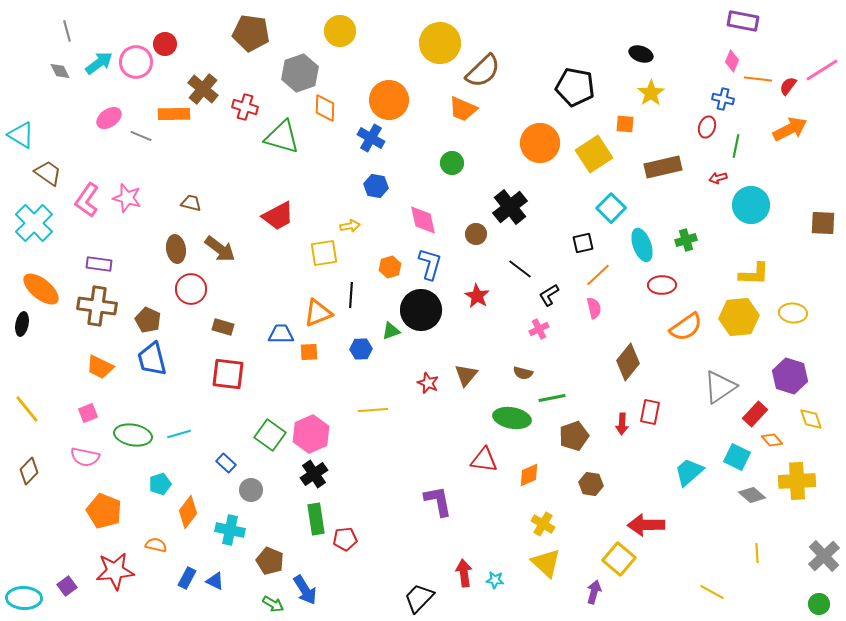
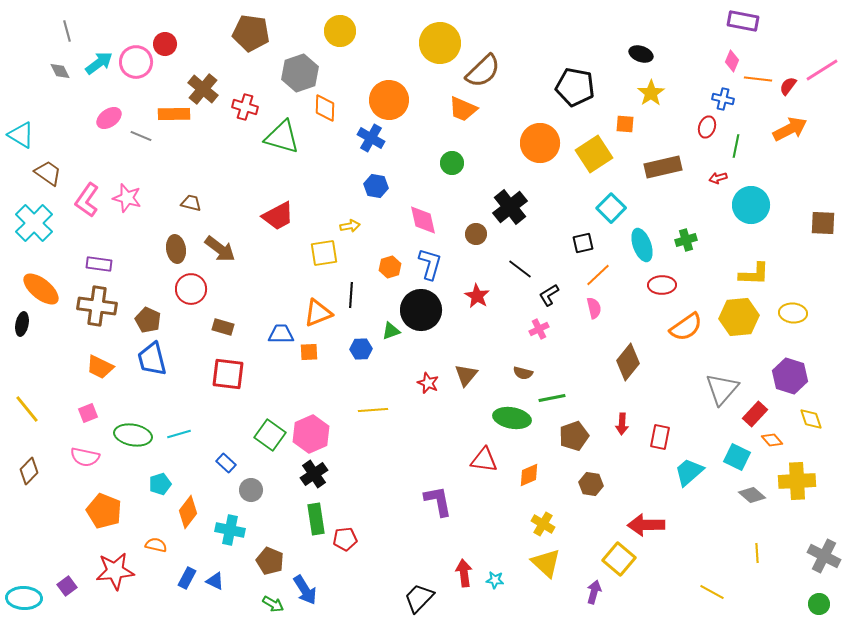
gray triangle at (720, 387): moved 2 px right, 2 px down; rotated 15 degrees counterclockwise
red rectangle at (650, 412): moved 10 px right, 25 px down
gray cross at (824, 556): rotated 20 degrees counterclockwise
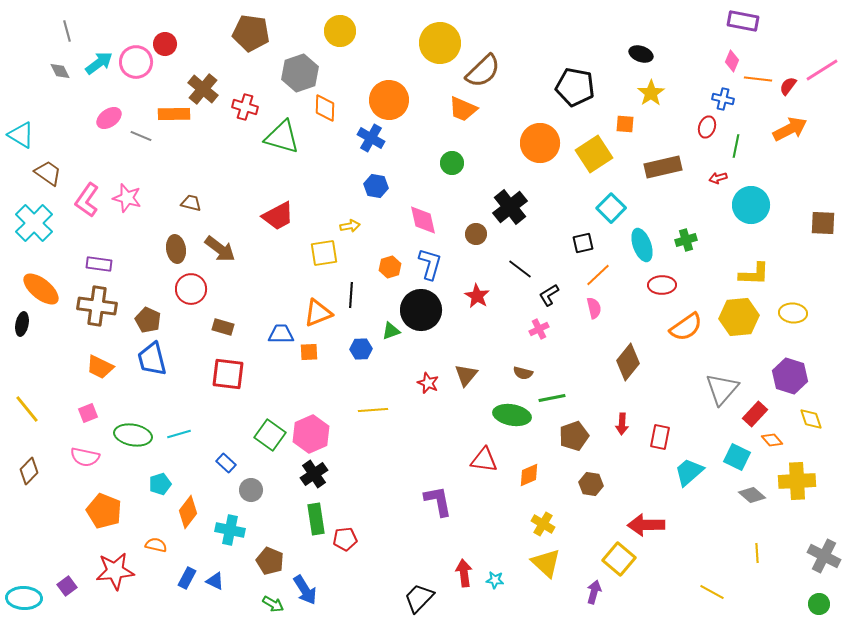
green ellipse at (512, 418): moved 3 px up
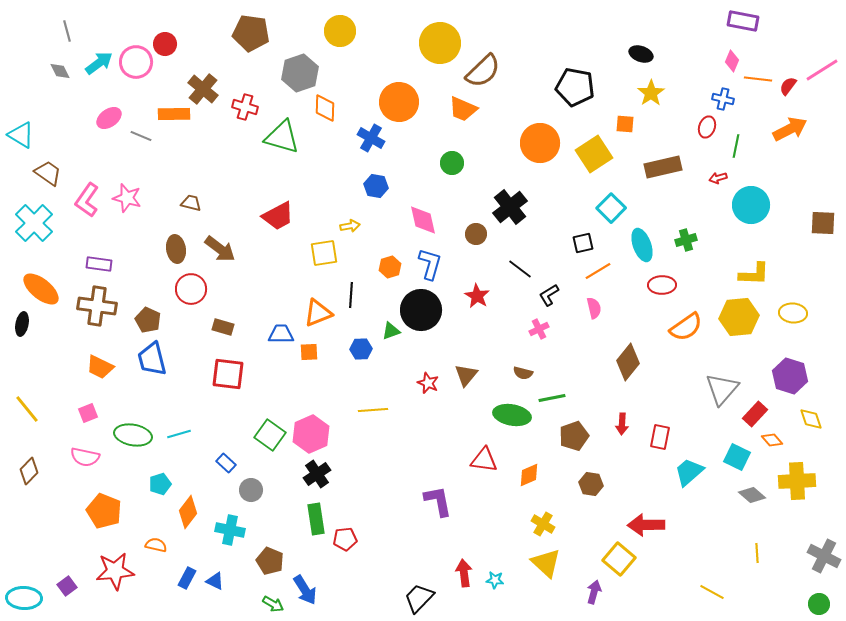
orange circle at (389, 100): moved 10 px right, 2 px down
orange line at (598, 275): moved 4 px up; rotated 12 degrees clockwise
black cross at (314, 474): moved 3 px right
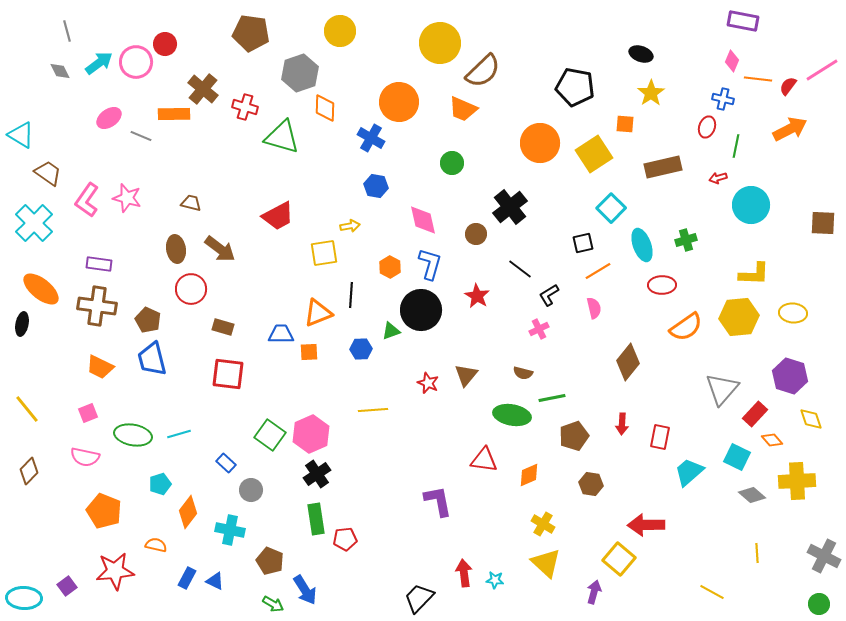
orange hexagon at (390, 267): rotated 15 degrees counterclockwise
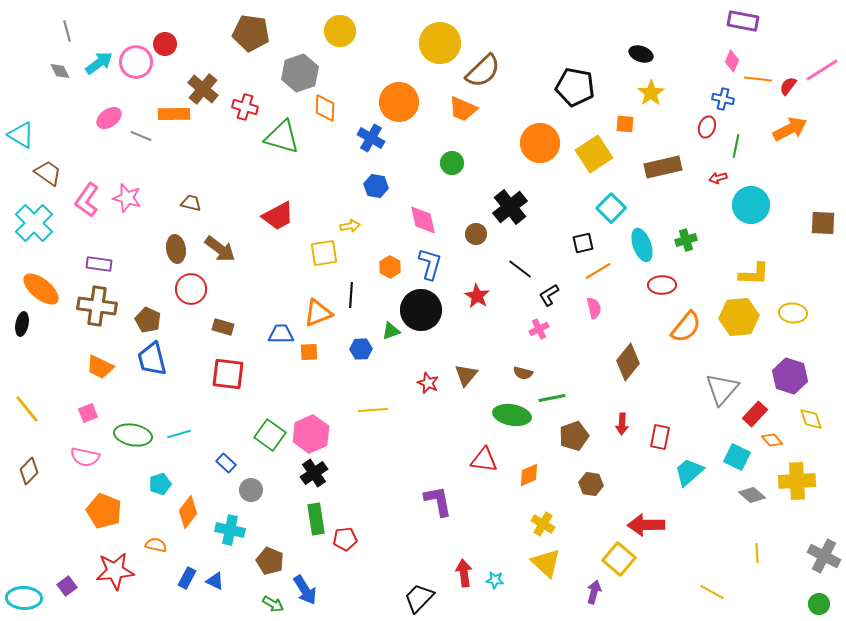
orange semicircle at (686, 327): rotated 16 degrees counterclockwise
black cross at (317, 474): moved 3 px left, 1 px up
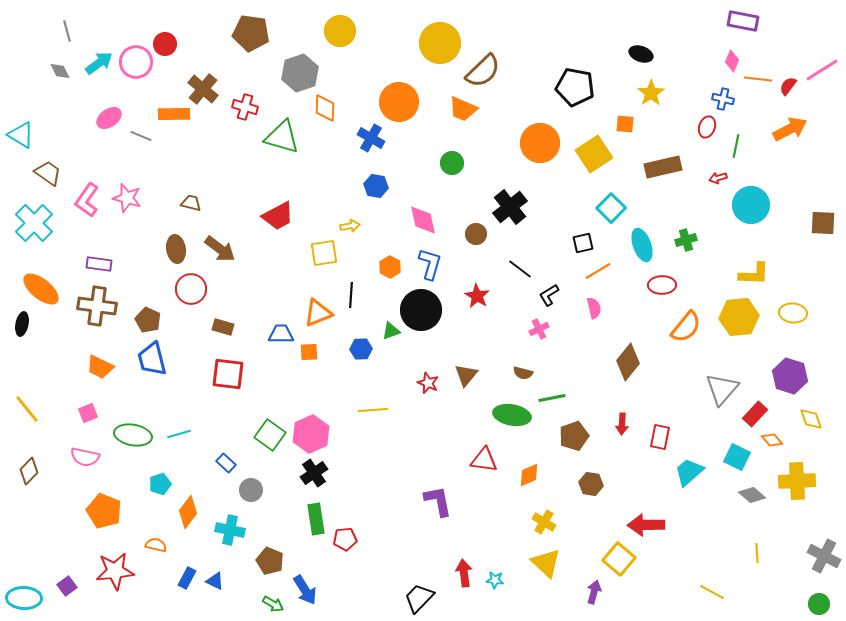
yellow cross at (543, 524): moved 1 px right, 2 px up
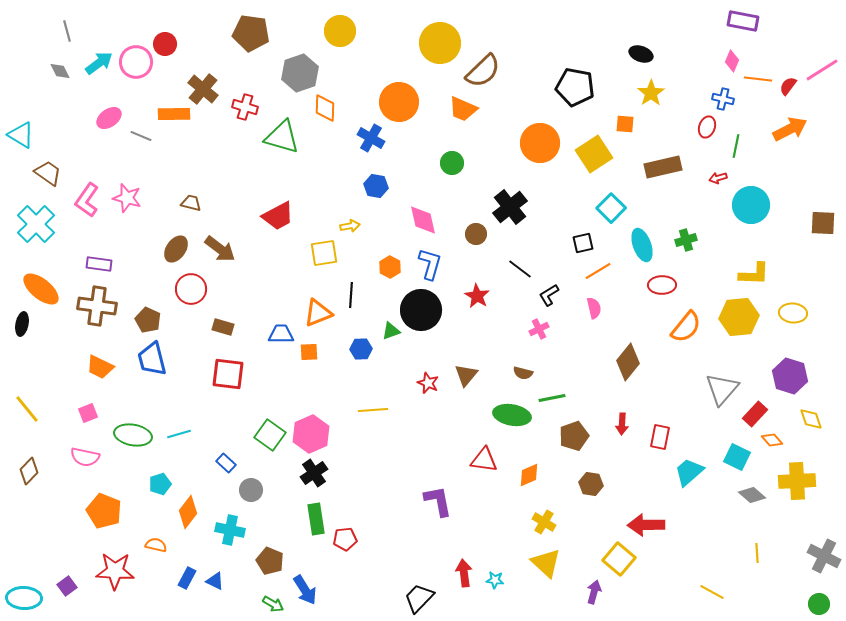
cyan cross at (34, 223): moved 2 px right, 1 px down
brown ellipse at (176, 249): rotated 44 degrees clockwise
red star at (115, 571): rotated 9 degrees clockwise
